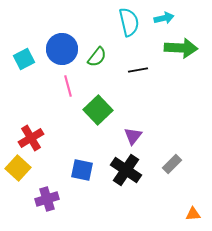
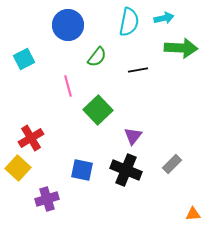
cyan semicircle: rotated 24 degrees clockwise
blue circle: moved 6 px right, 24 px up
black cross: rotated 12 degrees counterclockwise
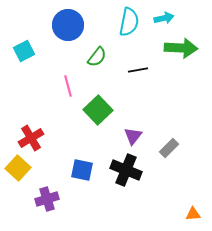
cyan square: moved 8 px up
gray rectangle: moved 3 px left, 16 px up
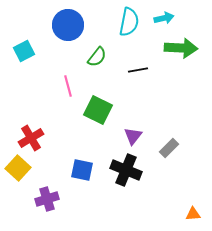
green square: rotated 20 degrees counterclockwise
